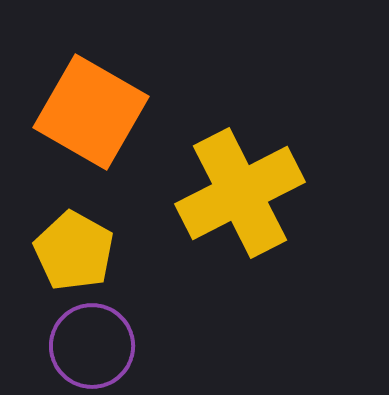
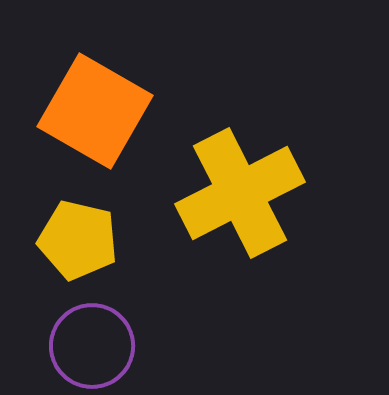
orange square: moved 4 px right, 1 px up
yellow pentagon: moved 4 px right, 11 px up; rotated 16 degrees counterclockwise
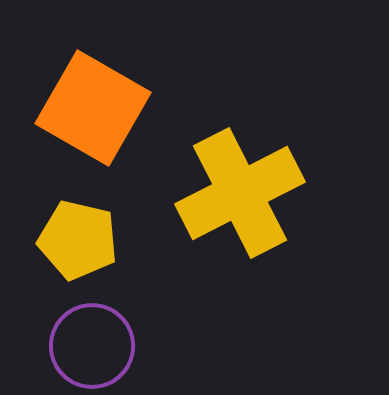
orange square: moved 2 px left, 3 px up
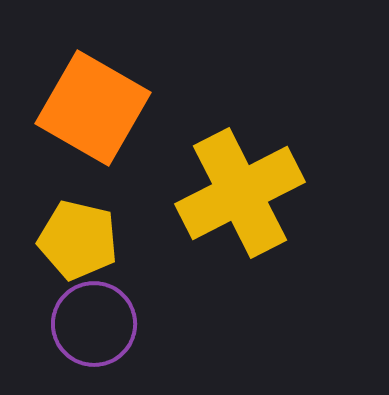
purple circle: moved 2 px right, 22 px up
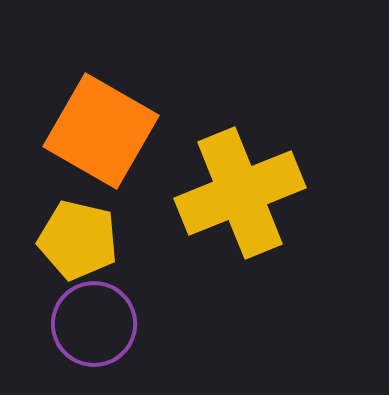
orange square: moved 8 px right, 23 px down
yellow cross: rotated 5 degrees clockwise
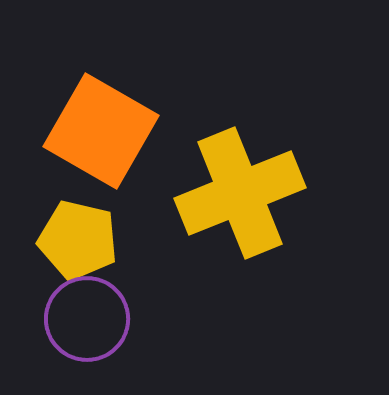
purple circle: moved 7 px left, 5 px up
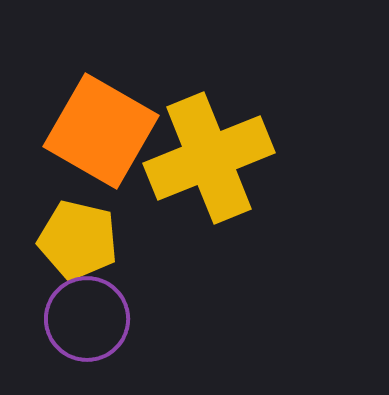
yellow cross: moved 31 px left, 35 px up
